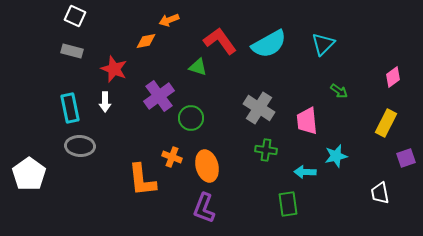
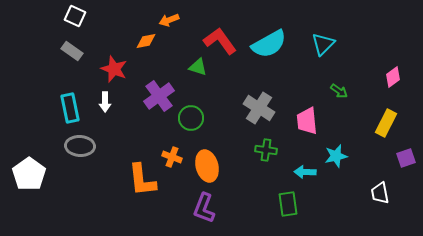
gray rectangle: rotated 20 degrees clockwise
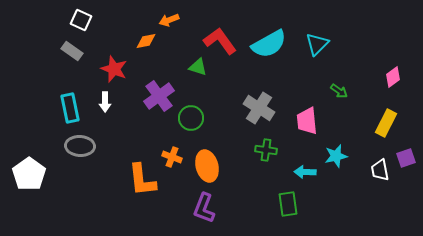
white square: moved 6 px right, 4 px down
cyan triangle: moved 6 px left
white trapezoid: moved 23 px up
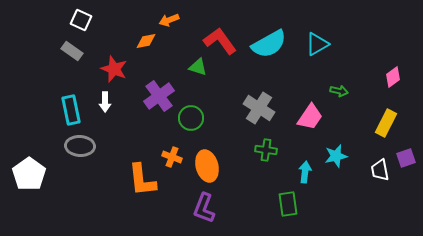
cyan triangle: rotated 15 degrees clockwise
green arrow: rotated 24 degrees counterclockwise
cyan rectangle: moved 1 px right, 2 px down
pink trapezoid: moved 3 px right, 4 px up; rotated 140 degrees counterclockwise
cyan arrow: rotated 95 degrees clockwise
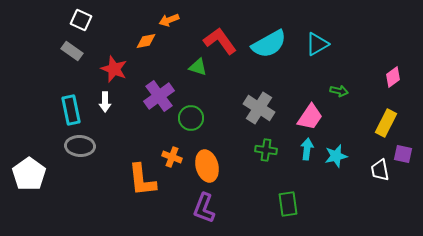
purple square: moved 3 px left, 4 px up; rotated 30 degrees clockwise
cyan arrow: moved 2 px right, 23 px up
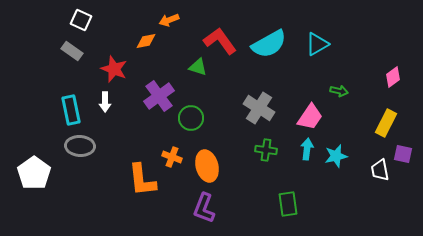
white pentagon: moved 5 px right, 1 px up
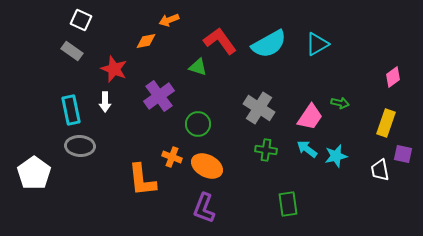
green arrow: moved 1 px right, 12 px down
green circle: moved 7 px right, 6 px down
yellow rectangle: rotated 8 degrees counterclockwise
cyan arrow: rotated 60 degrees counterclockwise
orange ellipse: rotated 48 degrees counterclockwise
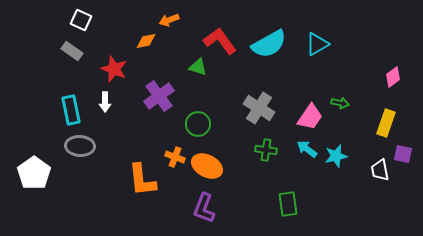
orange cross: moved 3 px right
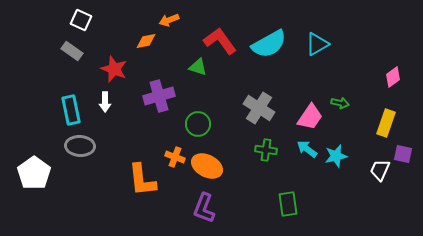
purple cross: rotated 20 degrees clockwise
white trapezoid: rotated 35 degrees clockwise
